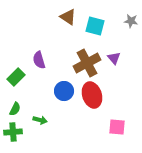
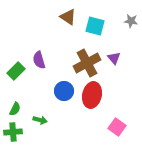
green rectangle: moved 6 px up
red ellipse: rotated 30 degrees clockwise
pink square: rotated 30 degrees clockwise
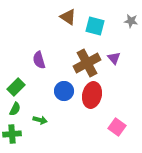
green rectangle: moved 16 px down
green cross: moved 1 px left, 2 px down
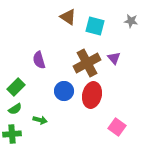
green semicircle: rotated 32 degrees clockwise
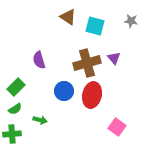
brown cross: rotated 12 degrees clockwise
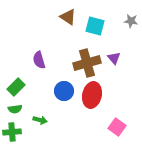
green semicircle: rotated 24 degrees clockwise
green cross: moved 2 px up
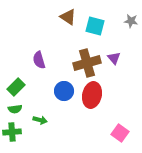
pink square: moved 3 px right, 6 px down
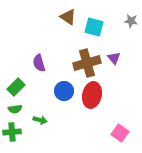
cyan square: moved 1 px left, 1 px down
purple semicircle: moved 3 px down
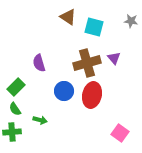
green semicircle: rotated 64 degrees clockwise
